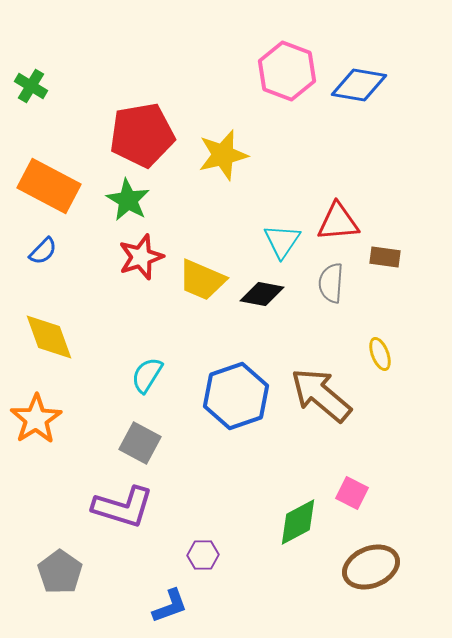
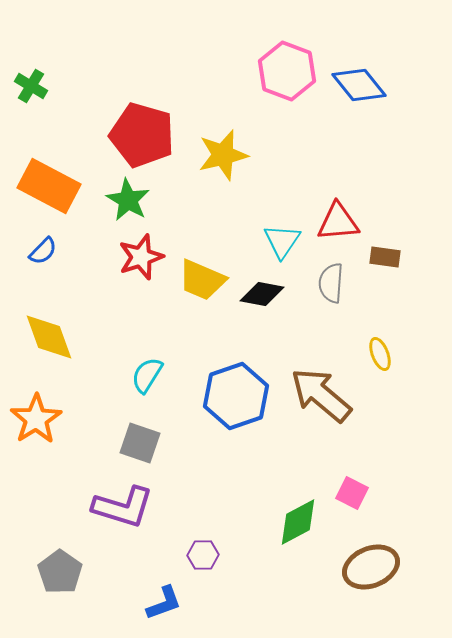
blue diamond: rotated 42 degrees clockwise
red pentagon: rotated 26 degrees clockwise
gray square: rotated 9 degrees counterclockwise
blue L-shape: moved 6 px left, 3 px up
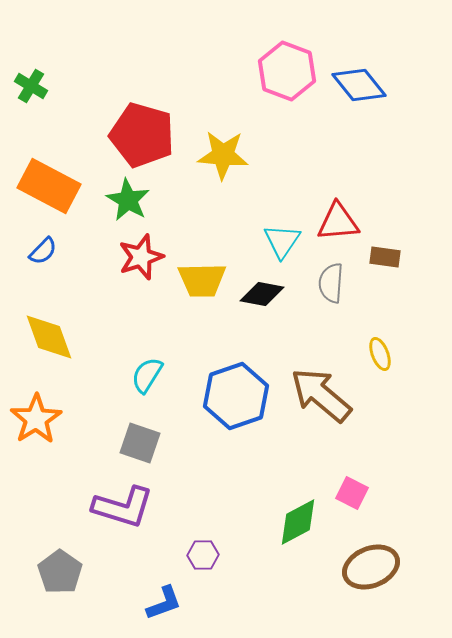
yellow star: rotated 18 degrees clockwise
yellow trapezoid: rotated 24 degrees counterclockwise
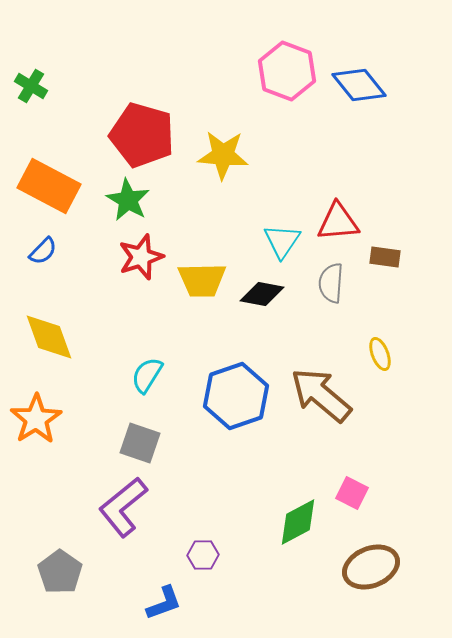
purple L-shape: rotated 124 degrees clockwise
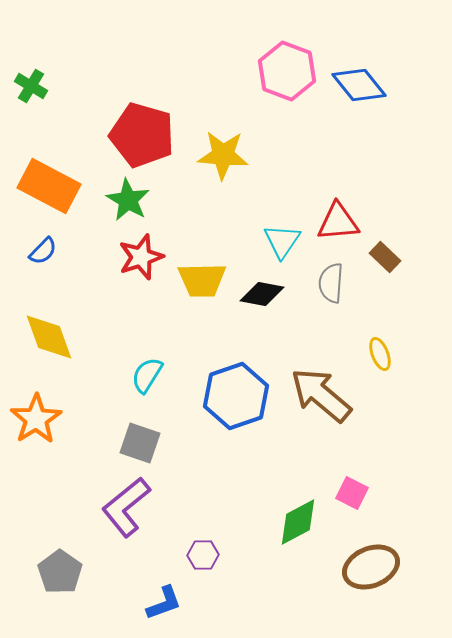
brown rectangle: rotated 36 degrees clockwise
purple L-shape: moved 3 px right
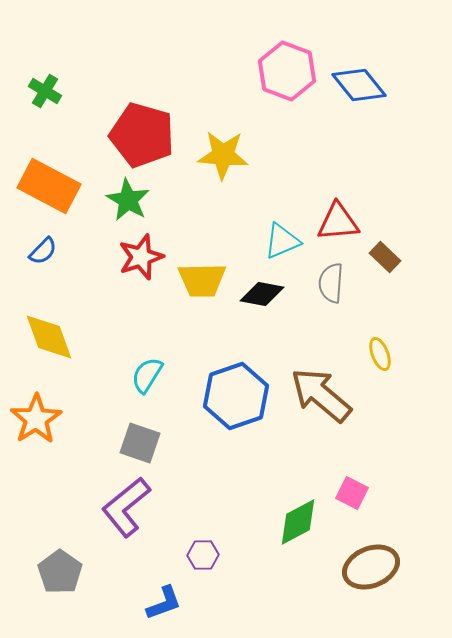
green cross: moved 14 px right, 5 px down
cyan triangle: rotated 33 degrees clockwise
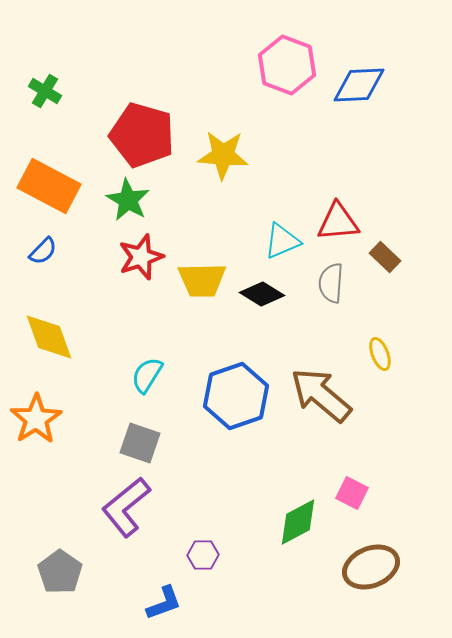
pink hexagon: moved 6 px up
blue diamond: rotated 54 degrees counterclockwise
black diamond: rotated 21 degrees clockwise
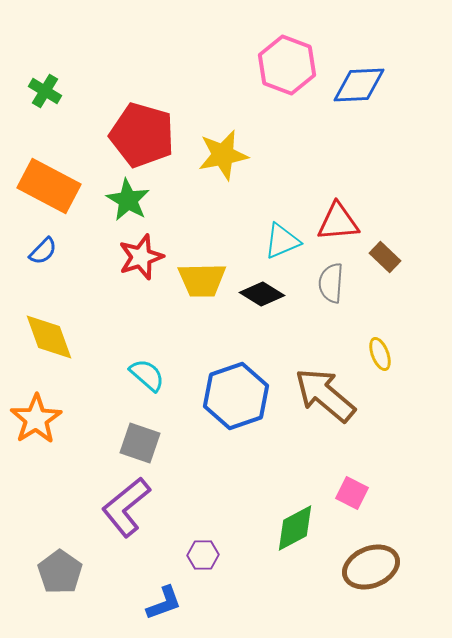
yellow star: rotated 15 degrees counterclockwise
cyan semicircle: rotated 99 degrees clockwise
brown arrow: moved 4 px right
green diamond: moved 3 px left, 6 px down
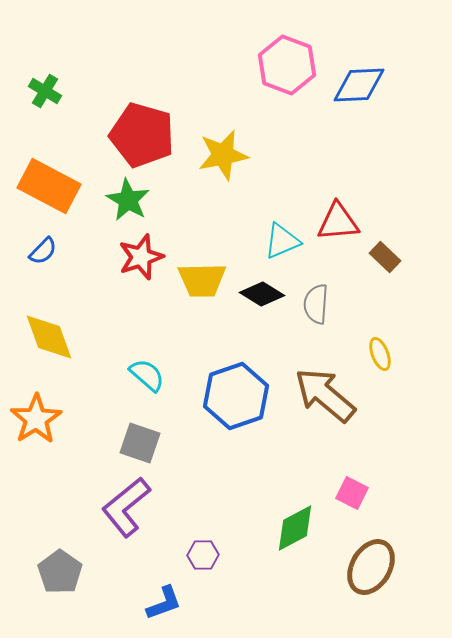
gray semicircle: moved 15 px left, 21 px down
brown ellipse: rotated 38 degrees counterclockwise
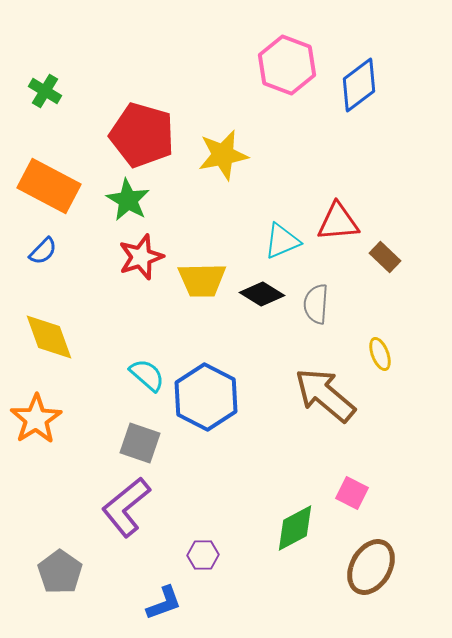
blue diamond: rotated 34 degrees counterclockwise
blue hexagon: moved 30 px left, 1 px down; rotated 14 degrees counterclockwise
